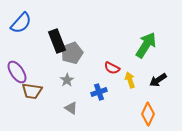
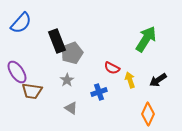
green arrow: moved 6 px up
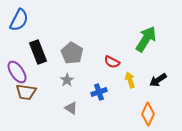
blue semicircle: moved 2 px left, 3 px up; rotated 15 degrees counterclockwise
black rectangle: moved 19 px left, 11 px down
gray pentagon: rotated 20 degrees counterclockwise
red semicircle: moved 6 px up
brown trapezoid: moved 6 px left, 1 px down
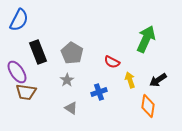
green arrow: rotated 8 degrees counterclockwise
orange diamond: moved 8 px up; rotated 15 degrees counterclockwise
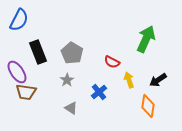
yellow arrow: moved 1 px left
blue cross: rotated 21 degrees counterclockwise
